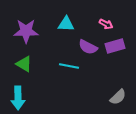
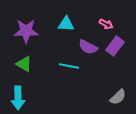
purple rectangle: rotated 36 degrees counterclockwise
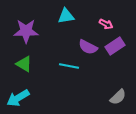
cyan triangle: moved 8 px up; rotated 12 degrees counterclockwise
purple rectangle: rotated 18 degrees clockwise
cyan arrow: rotated 60 degrees clockwise
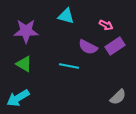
cyan triangle: rotated 24 degrees clockwise
pink arrow: moved 1 px down
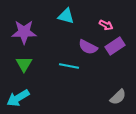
purple star: moved 2 px left, 1 px down
green triangle: rotated 30 degrees clockwise
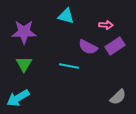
pink arrow: rotated 24 degrees counterclockwise
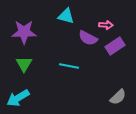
purple semicircle: moved 9 px up
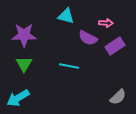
pink arrow: moved 2 px up
purple star: moved 3 px down
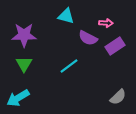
cyan line: rotated 48 degrees counterclockwise
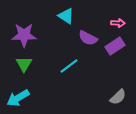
cyan triangle: rotated 18 degrees clockwise
pink arrow: moved 12 px right
